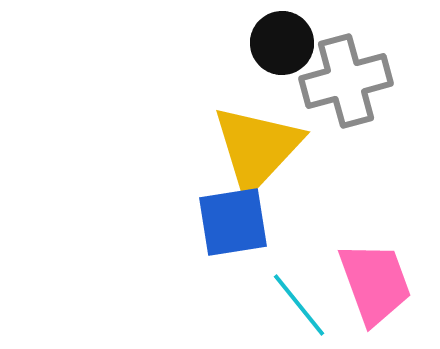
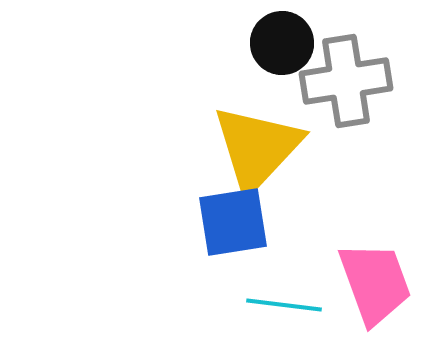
gray cross: rotated 6 degrees clockwise
cyan line: moved 15 px left; rotated 44 degrees counterclockwise
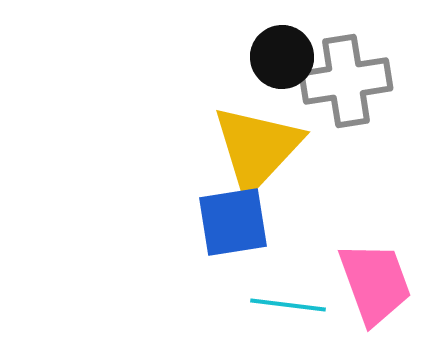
black circle: moved 14 px down
cyan line: moved 4 px right
